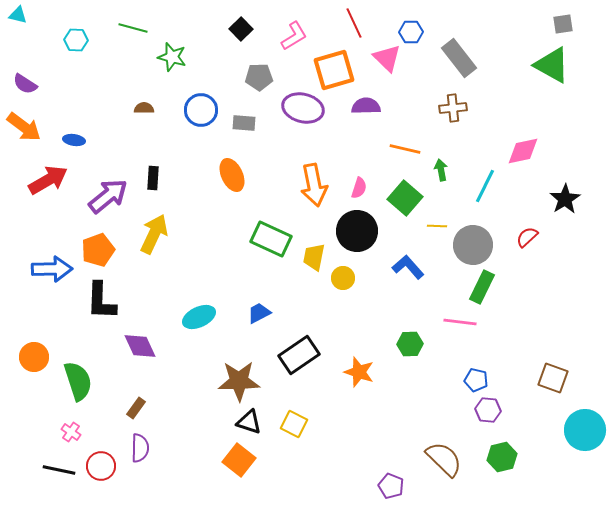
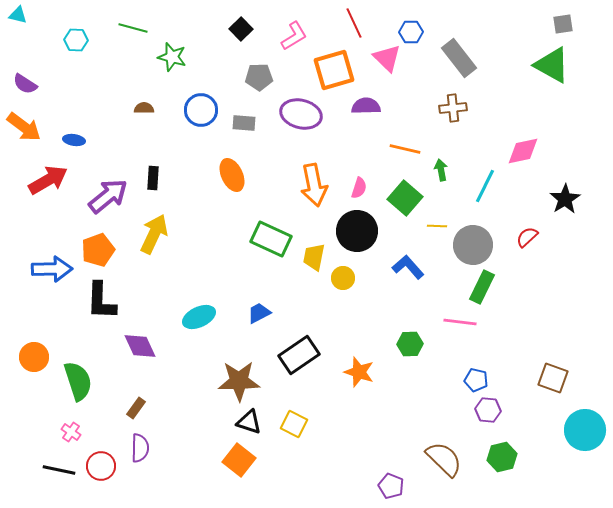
purple ellipse at (303, 108): moved 2 px left, 6 px down
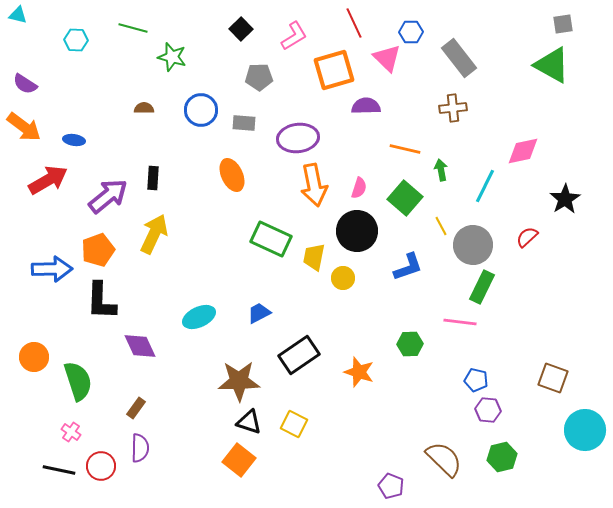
purple ellipse at (301, 114): moved 3 px left, 24 px down; rotated 21 degrees counterclockwise
yellow line at (437, 226): moved 4 px right; rotated 60 degrees clockwise
blue L-shape at (408, 267): rotated 112 degrees clockwise
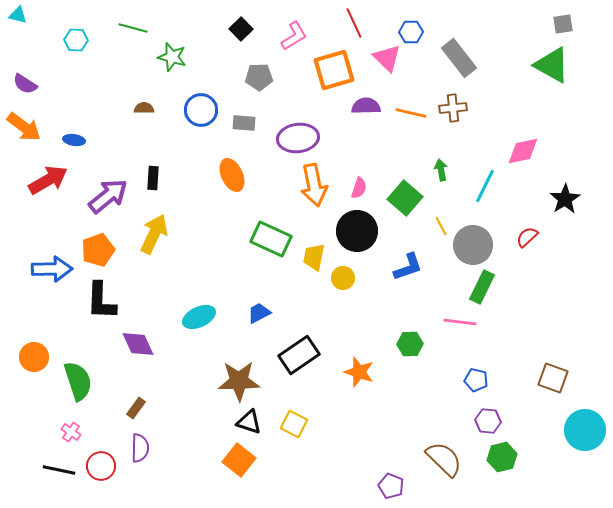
orange line at (405, 149): moved 6 px right, 36 px up
purple diamond at (140, 346): moved 2 px left, 2 px up
purple hexagon at (488, 410): moved 11 px down
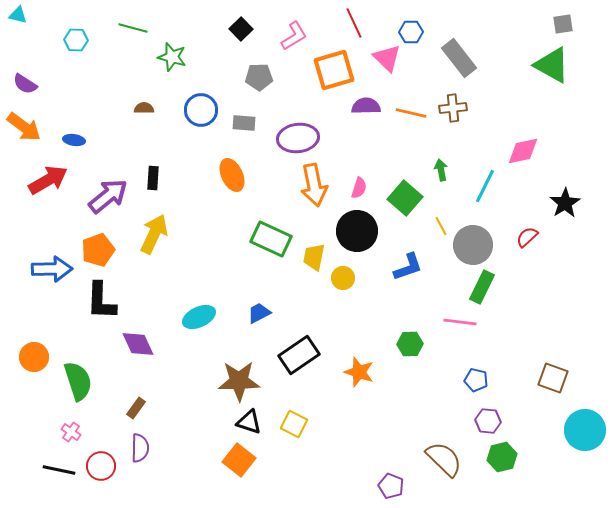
black star at (565, 199): moved 4 px down
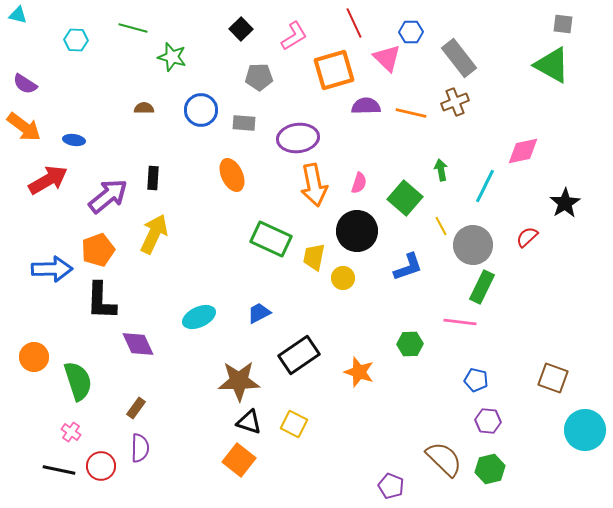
gray square at (563, 24): rotated 15 degrees clockwise
brown cross at (453, 108): moved 2 px right, 6 px up; rotated 16 degrees counterclockwise
pink semicircle at (359, 188): moved 5 px up
green hexagon at (502, 457): moved 12 px left, 12 px down
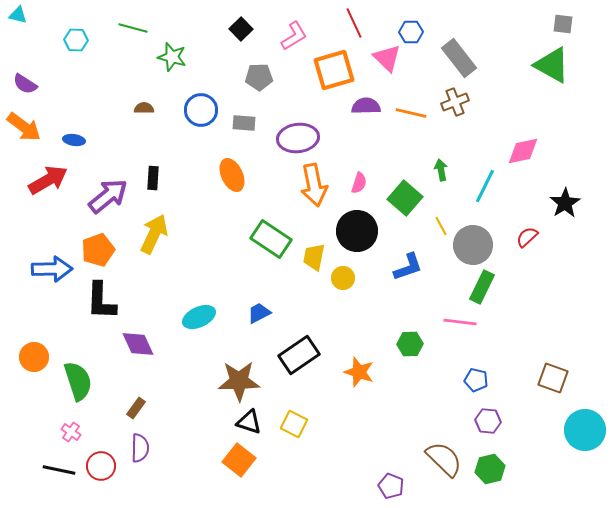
green rectangle at (271, 239): rotated 9 degrees clockwise
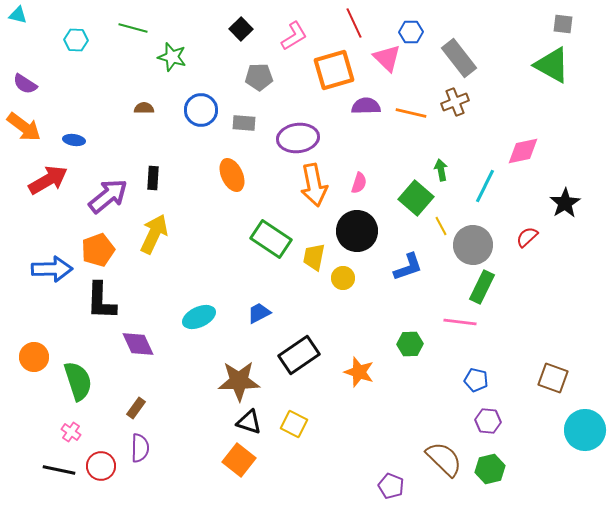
green square at (405, 198): moved 11 px right
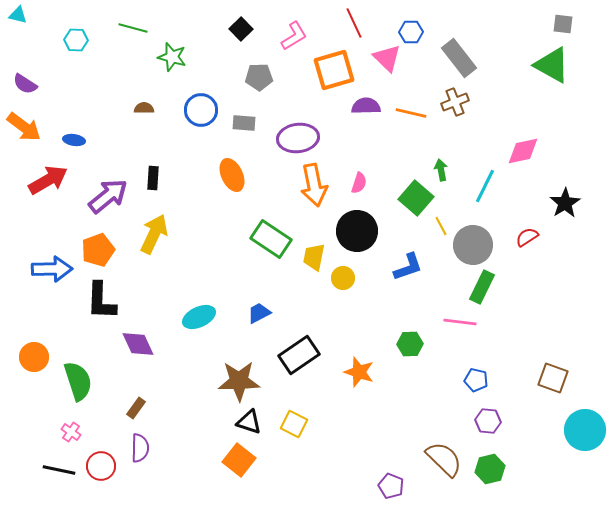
red semicircle at (527, 237): rotated 10 degrees clockwise
